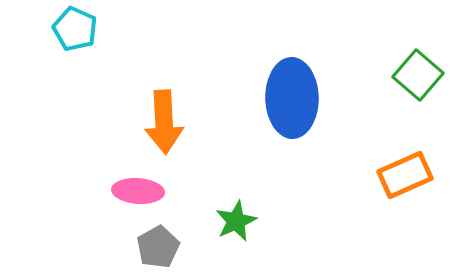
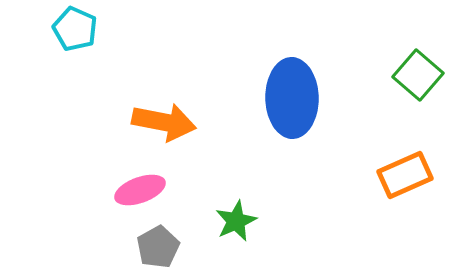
orange arrow: rotated 76 degrees counterclockwise
pink ellipse: moved 2 px right, 1 px up; rotated 24 degrees counterclockwise
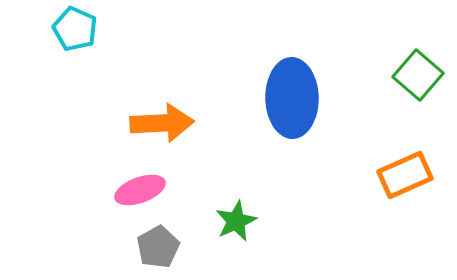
orange arrow: moved 2 px left, 1 px down; rotated 14 degrees counterclockwise
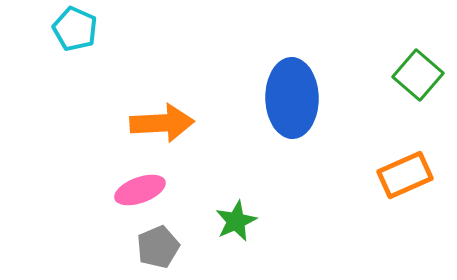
gray pentagon: rotated 6 degrees clockwise
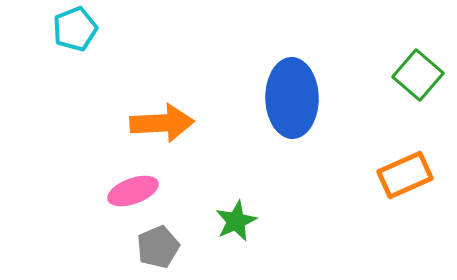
cyan pentagon: rotated 27 degrees clockwise
pink ellipse: moved 7 px left, 1 px down
